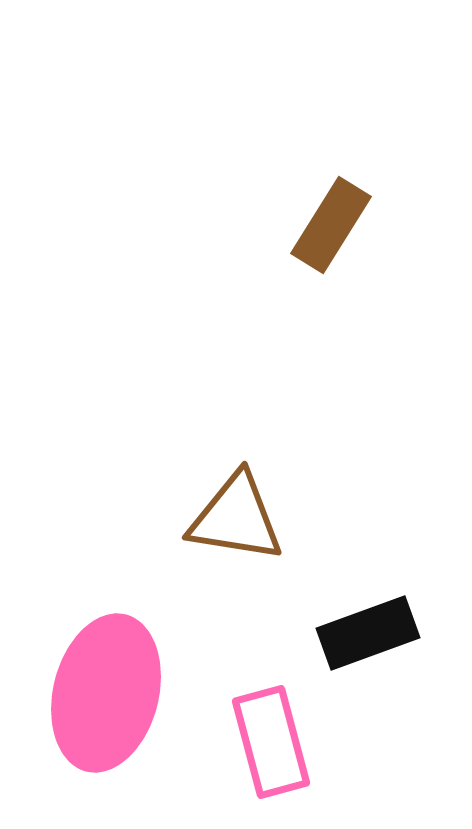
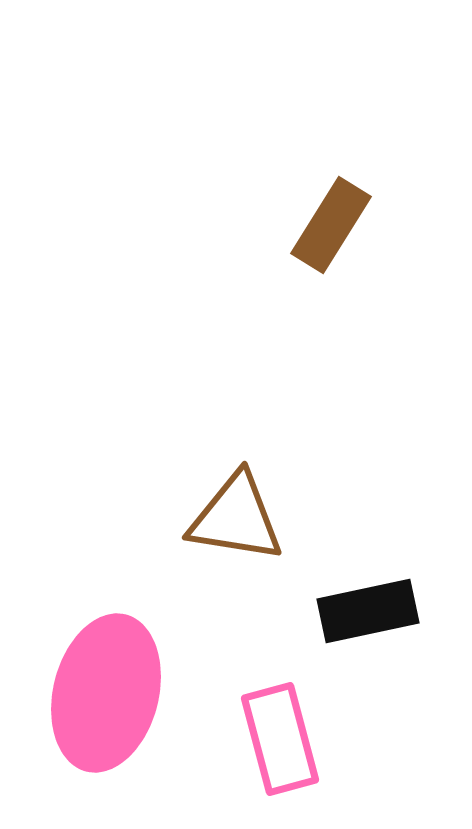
black rectangle: moved 22 px up; rotated 8 degrees clockwise
pink rectangle: moved 9 px right, 3 px up
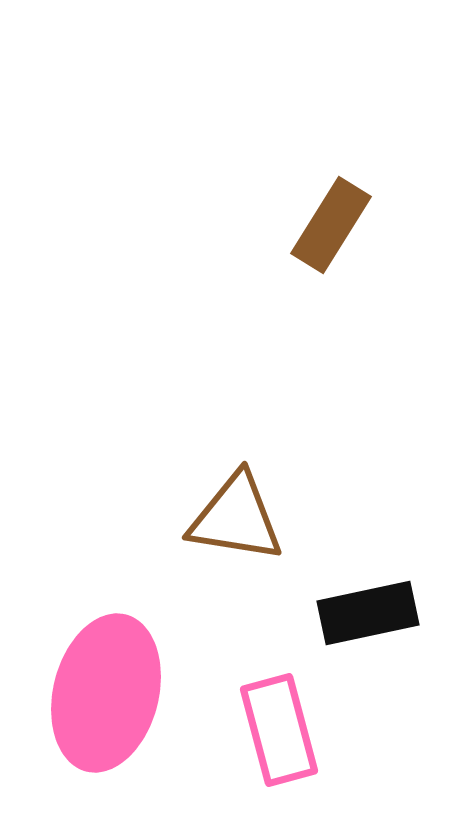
black rectangle: moved 2 px down
pink rectangle: moved 1 px left, 9 px up
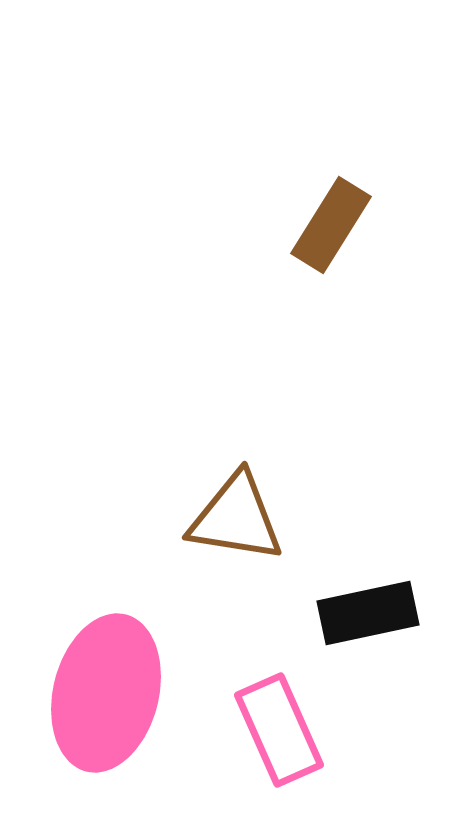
pink rectangle: rotated 9 degrees counterclockwise
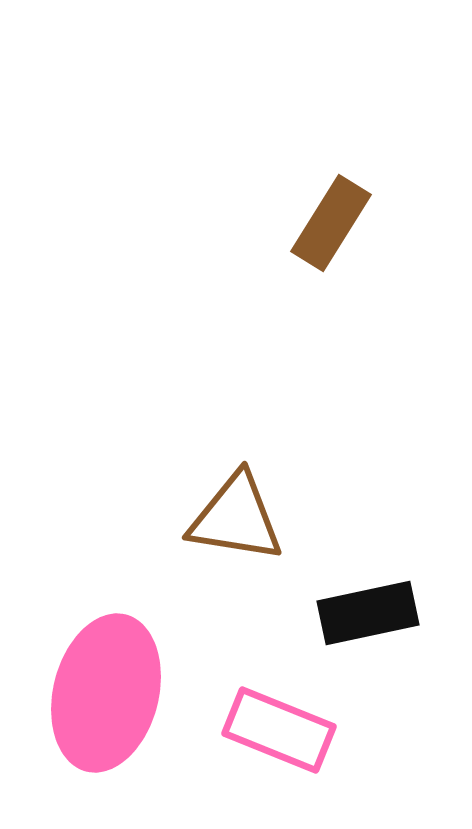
brown rectangle: moved 2 px up
pink rectangle: rotated 44 degrees counterclockwise
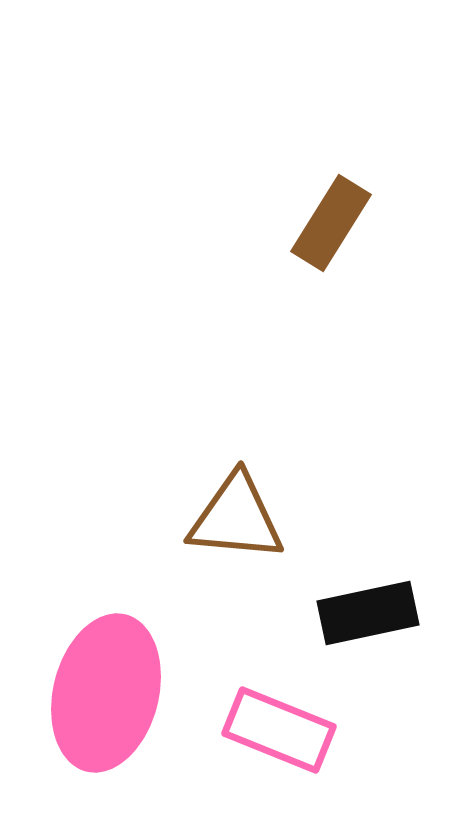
brown triangle: rotated 4 degrees counterclockwise
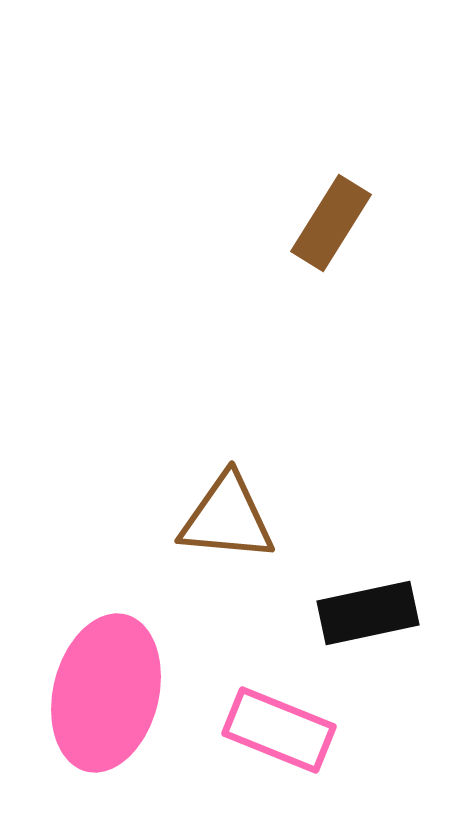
brown triangle: moved 9 px left
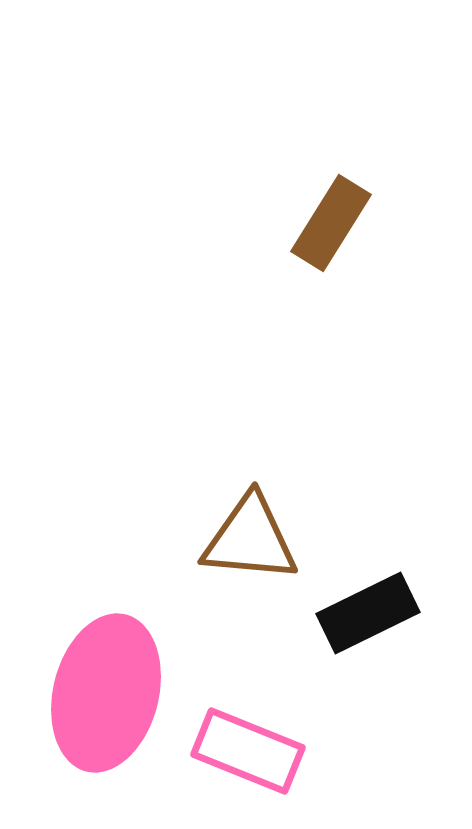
brown triangle: moved 23 px right, 21 px down
black rectangle: rotated 14 degrees counterclockwise
pink rectangle: moved 31 px left, 21 px down
